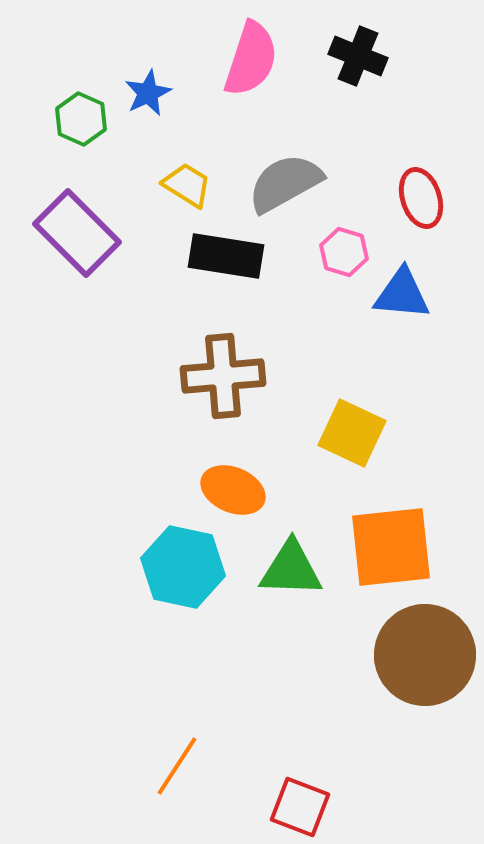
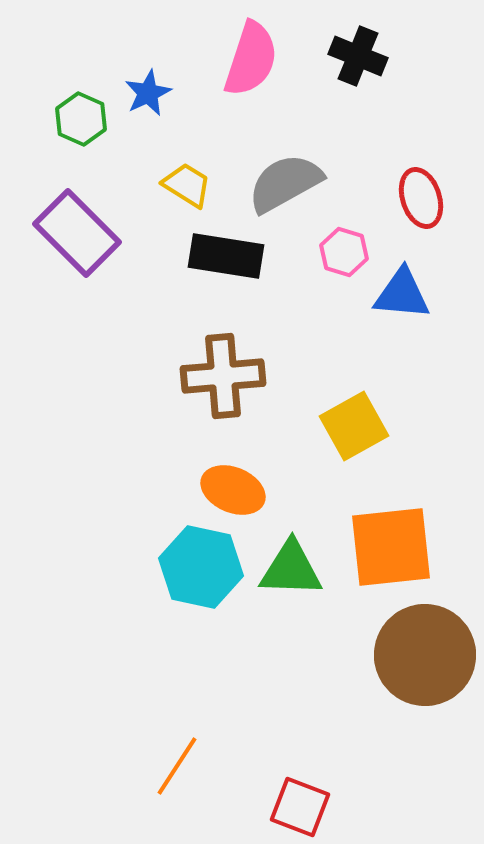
yellow square: moved 2 px right, 7 px up; rotated 36 degrees clockwise
cyan hexagon: moved 18 px right
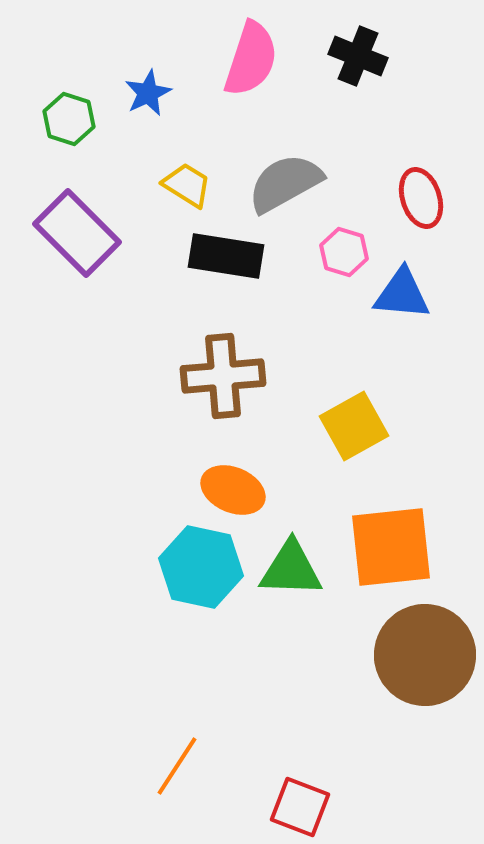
green hexagon: moved 12 px left; rotated 6 degrees counterclockwise
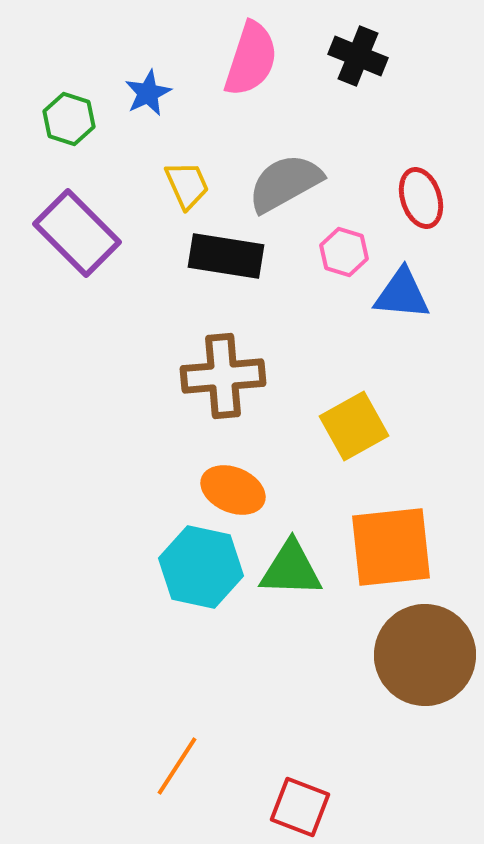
yellow trapezoid: rotated 34 degrees clockwise
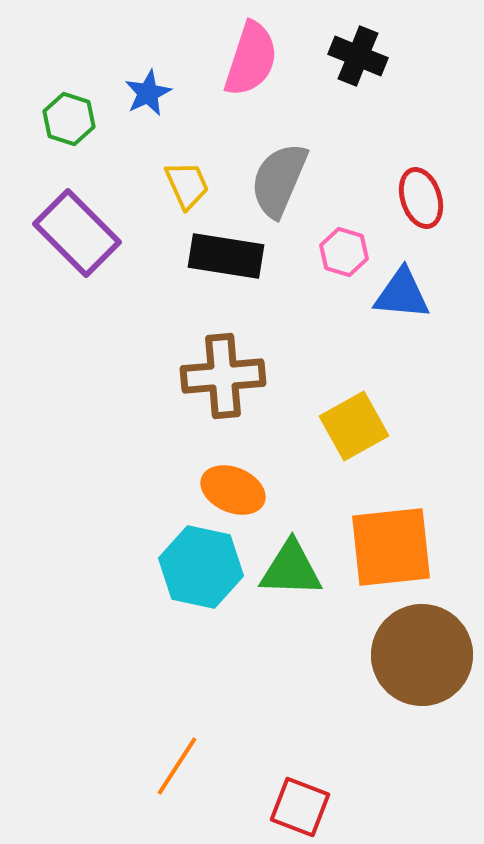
gray semicircle: moved 6 px left, 3 px up; rotated 38 degrees counterclockwise
brown circle: moved 3 px left
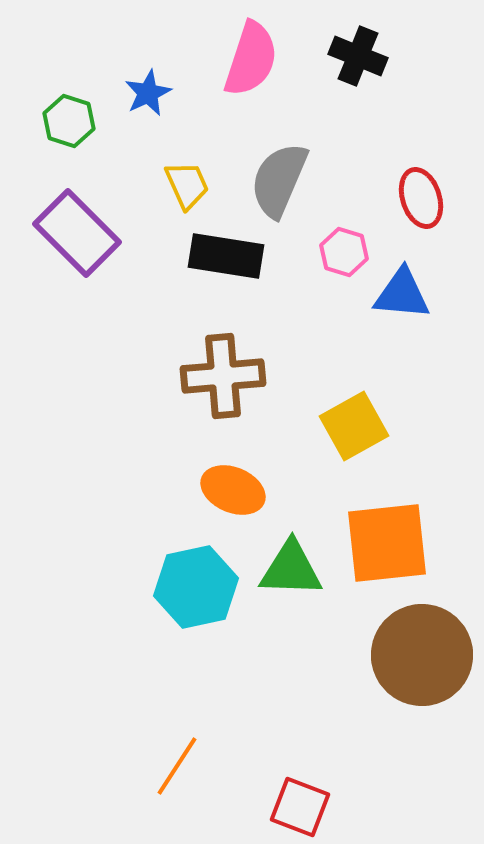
green hexagon: moved 2 px down
orange square: moved 4 px left, 4 px up
cyan hexagon: moved 5 px left, 20 px down; rotated 24 degrees counterclockwise
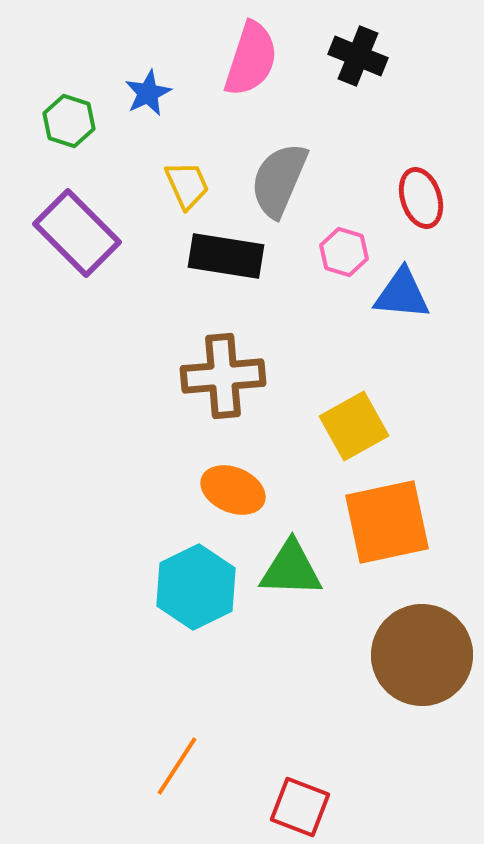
orange square: moved 21 px up; rotated 6 degrees counterclockwise
cyan hexagon: rotated 14 degrees counterclockwise
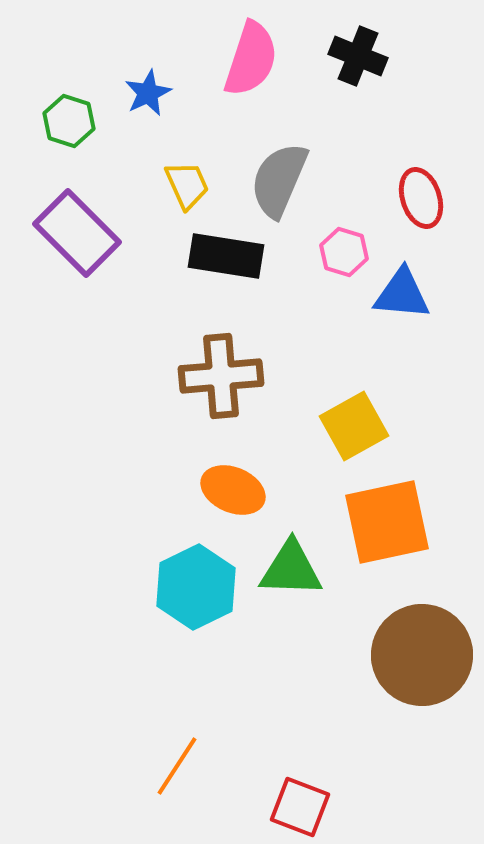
brown cross: moved 2 px left
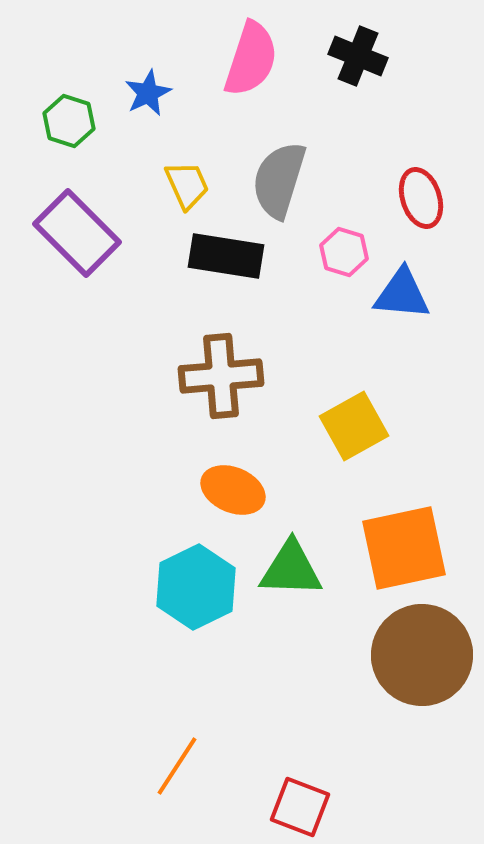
gray semicircle: rotated 6 degrees counterclockwise
orange square: moved 17 px right, 26 px down
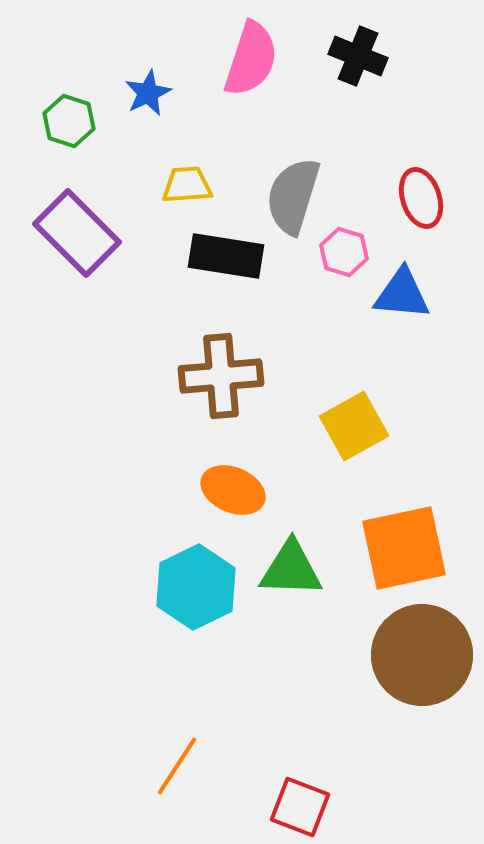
gray semicircle: moved 14 px right, 16 px down
yellow trapezoid: rotated 70 degrees counterclockwise
